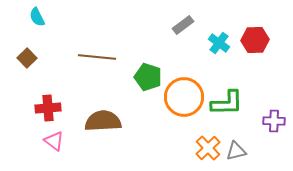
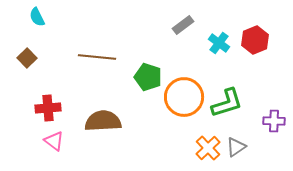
red hexagon: rotated 20 degrees counterclockwise
green L-shape: rotated 16 degrees counterclockwise
gray triangle: moved 4 px up; rotated 20 degrees counterclockwise
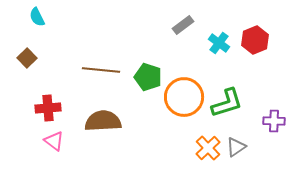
brown line: moved 4 px right, 13 px down
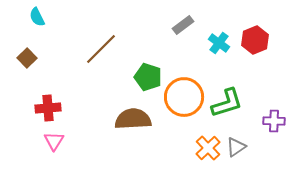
brown line: moved 21 px up; rotated 51 degrees counterclockwise
brown semicircle: moved 30 px right, 2 px up
pink triangle: rotated 25 degrees clockwise
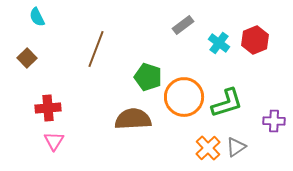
brown line: moved 5 px left; rotated 24 degrees counterclockwise
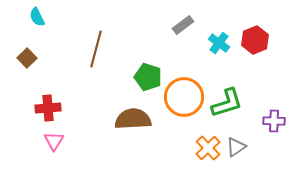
brown line: rotated 6 degrees counterclockwise
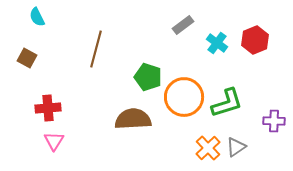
cyan cross: moved 2 px left
brown square: rotated 18 degrees counterclockwise
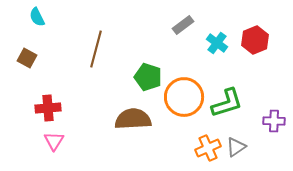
orange cross: rotated 20 degrees clockwise
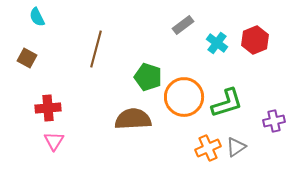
purple cross: rotated 15 degrees counterclockwise
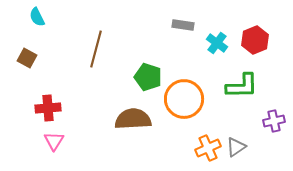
gray rectangle: rotated 45 degrees clockwise
orange circle: moved 2 px down
green L-shape: moved 15 px right, 17 px up; rotated 16 degrees clockwise
